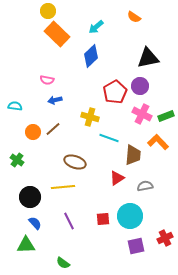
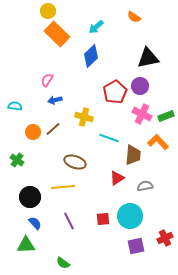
pink semicircle: rotated 112 degrees clockwise
yellow cross: moved 6 px left
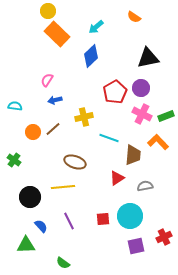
purple circle: moved 1 px right, 2 px down
yellow cross: rotated 30 degrees counterclockwise
green cross: moved 3 px left
blue semicircle: moved 6 px right, 3 px down
red cross: moved 1 px left, 1 px up
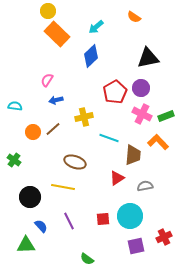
blue arrow: moved 1 px right
yellow line: rotated 15 degrees clockwise
green semicircle: moved 24 px right, 4 px up
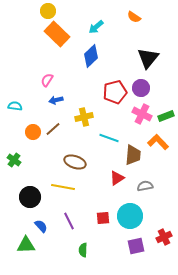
black triangle: rotated 40 degrees counterclockwise
red pentagon: rotated 15 degrees clockwise
red square: moved 1 px up
green semicircle: moved 4 px left, 9 px up; rotated 56 degrees clockwise
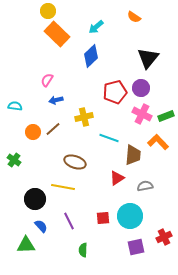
black circle: moved 5 px right, 2 px down
purple square: moved 1 px down
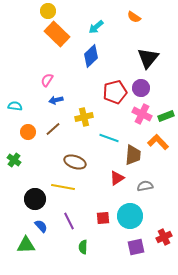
orange circle: moved 5 px left
green semicircle: moved 3 px up
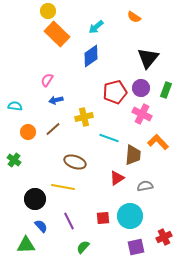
blue diamond: rotated 10 degrees clockwise
green rectangle: moved 26 px up; rotated 49 degrees counterclockwise
green semicircle: rotated 40 degrees clockwise
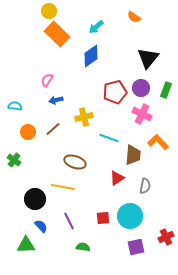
yellow circle: moved 1 px right
gray semicircle: rotated 112 degrees clockwise
red cross: moved 2 px right
green semicircle: rotated 56 degrees clockwise
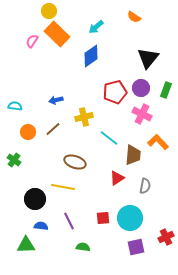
pink semicircle: moved 15 px left, 39 px up
cyan line: rotated 18 degrees clockwise
cyan circle: moved 2 px down
blue semicircle: rotated 40 degrees counterclockwise
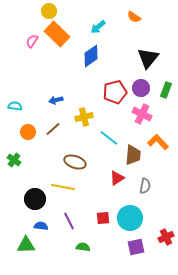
cyan arrow: moved 2 px right
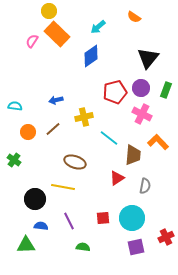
cyan circle: moved 2 px right
